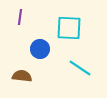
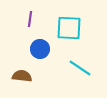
purple line: moved 10 px right, 2 px down
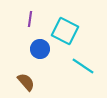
cyan square: moved 4 px left, 3 px down; rotated 24 degrees clockwise
cyan line: moved 3 px right, 2 px up
brown semicircle: moved 4 px right, 6 px down; rotated 42 degrees clockwise
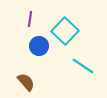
cyan square: rotated 16 degrees clockwise
blue circle: moved 1 px left, 3 px up
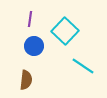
blue circle: moved 5 px left
brown semicircle: moved 2 px up; rotated 48 degrees clockwise
